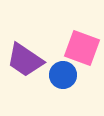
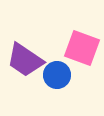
blue circle: moved 6 px left
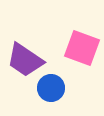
blue circle: moved 6 px left, 13 px down
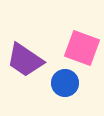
blue circle: moved 14 px right, 5 px up
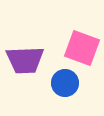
purple trapezoid: rotated 36 degrees counterclockwise
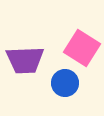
pink square: rotated 12 degrees clockwise
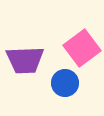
pink square: rotated 21 degrees clockwise
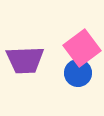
blue circle: moved 13 px right, 10 px up
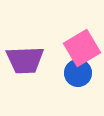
pink square: rotated 6 degrees clockwise
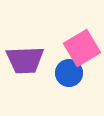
blue circle: moved 9 px left
